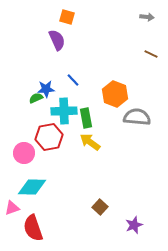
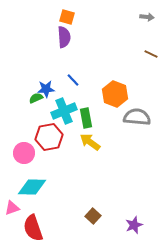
purple semicircle: moved 7 px right, 3 px up; rotated 20 degrees clockwise
cyan cross: rotated 20 degrees counterclockwise
brown square: moved 7 px left, 9 px down
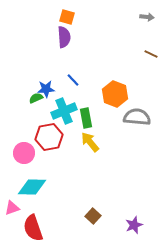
yellow arrow: rotated 15 degrees clockwise
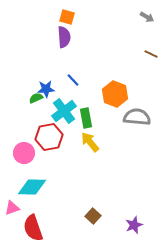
gray arrow: rotated 24 degrees clockwise
cyan cross: rotated 15 degrees counterclockwise
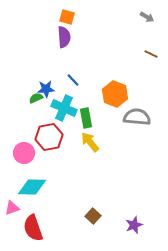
cyan cross: moved 3 px up; rotated 30 degrees counterclockwise
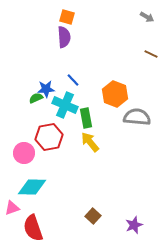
cyan cross: moved 1 px right, 3 px up
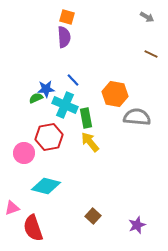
orange hexagon: rotated 10 degrees counterclockwise
cyan diamond: moved 14 px right, 1 px up; rotated 12 degrees clockwise
purple star: moved 3 px right
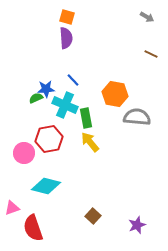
purple semicircle: moved 2 px right, 1 px down
red hexagon: moved 2 px down
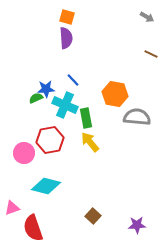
red hexagon: moved 1 px right, 1 px down
purple star: rotated 18 degrees clockwise
